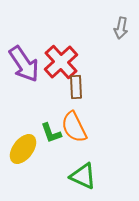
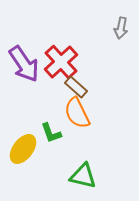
brown rectangle: rotated 45 degrees counterclockwise
orange semicircle: moved 3 px right, 14 px up
green triangle: rotated 12 degrees counterclockwise
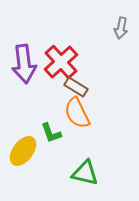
purple arrow: rotated 27 degrees clockwise
brown rectangle: rotated 10 degrees counterclockwise
yellow ellipse: moved 2 px down
green triangle: moved 2 px right, 3 px up
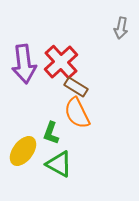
green L-shape: rotated 40 degrees clockwise
green triangle: moved 26 px left, 9 px up; rotated 16 degrees clockwise
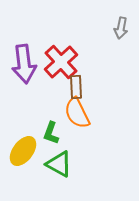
brown rectangle: rotated 55 degrees clockwise
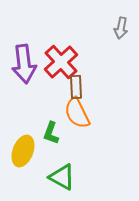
yellow ellipse: rotated 16 degrees counterclockwise
green triangle: moved 3 px right, 13 px down
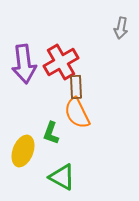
red cross: rotated 12 degrees clockwise
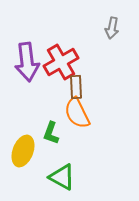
gray arrow: moved 9 px left
purple arrow: moved 3 px right, 2 px up
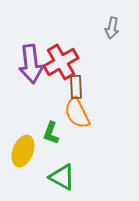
purple arrow: moved 4 px right, 2 px down
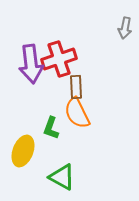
gray arrow: moved 13 px right
red cross: moved 2 px left, 3 px up; rotated 12 degrees clockwise
green L-shape: moved 5 px up
